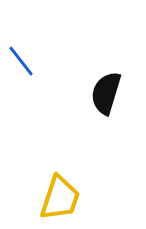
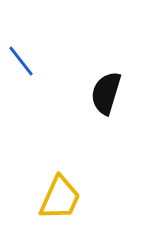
yellow trapezoid: rotated 6 degrees clockwise
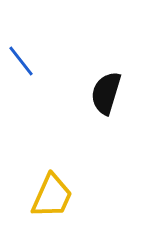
yellow trapezoid: moved 8 px left, 2 px up
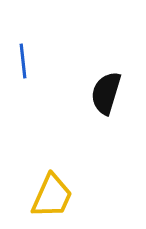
blue line: moved 2 px right; rotated 32 degrees clockwise
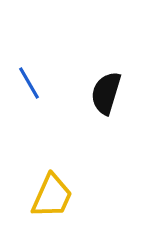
blue line: moved 6 px right, 22 px down; rotated 24 degrees counterclockwise
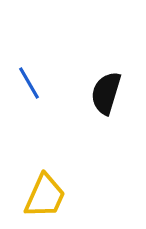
yellow trapezoid: moved 7 px left
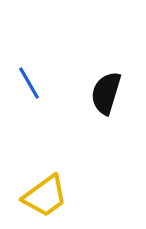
yellow trapezoid: rotated 30 degrees clockwise
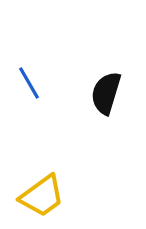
yellow trapezoid: moved 3 px left
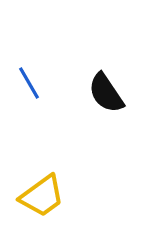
black semicircle: rotated 51 degrees counterclockwise
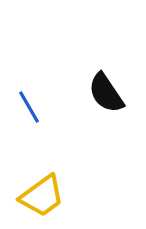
blue line: moved 24 px down
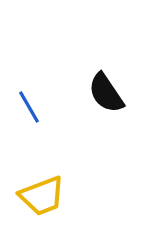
yellow trapezoid: rotated 15 degrees clockwise
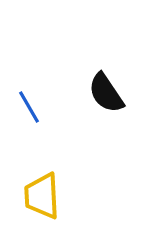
yellow trapezoid: rotated 108 degrees clockwise
